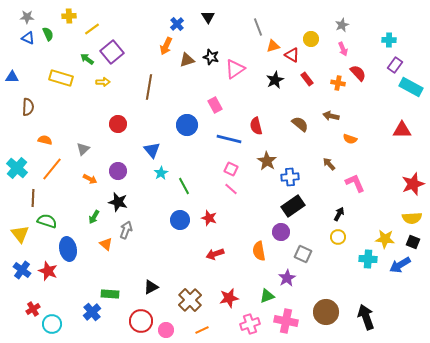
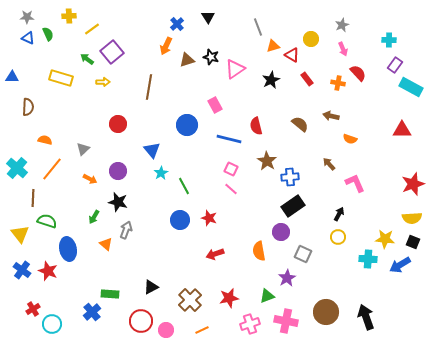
black star at (275, 80): moved 4 px left
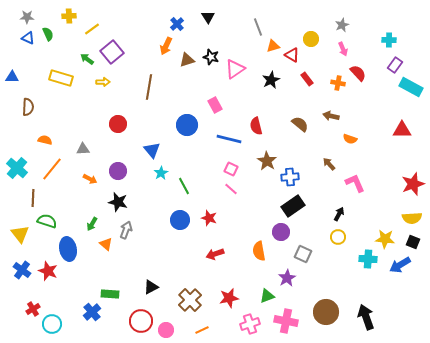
gray triangle at (83, 149): rotated 40 degrees clockwise
green arrow at (94, 217): moved 2 px left, 7 px down
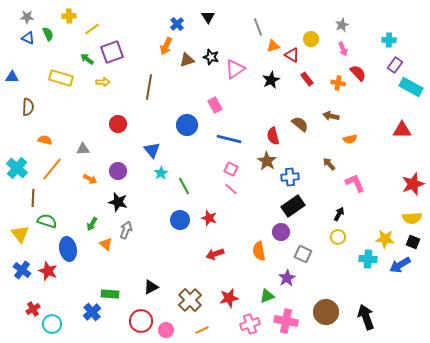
purple square at (112, 52): rotated 20 degrees clockwise
red semicircle at (256, 126): moved 17 px right, 10 px down
orange semicircle at (350, 139): rotated 32 degrees counterclockwise
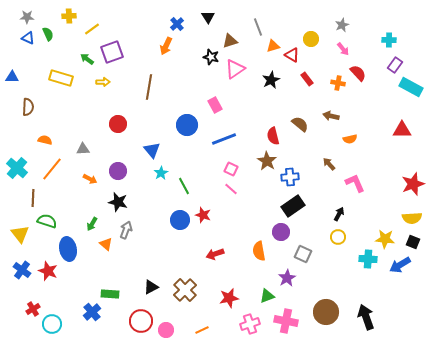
pink arrow at (343, 49): rotated 16 degrees counterclockwise
brown triangle at (187, 60): moved 43 px right, 19 px up
blue line at (229, 139): moved 5 px left; rotated 35 degrees counterclockwise
red star at (209, 218): moved 6 px left, 3 px up
brown cross at (190, 300): moved 5 px left, 10 px up
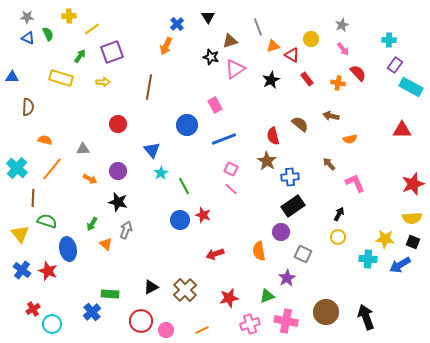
green arrow at (87, 59): moved 7 px left, 3 px up; rotated 88 degrees clockwise
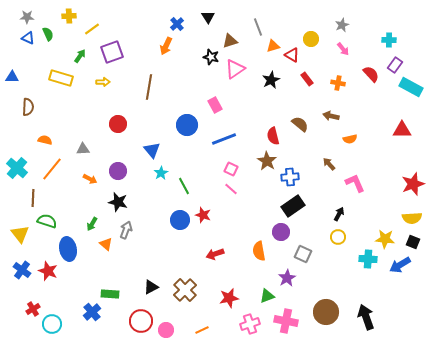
red semicircle at (358, 73): moved 13 px right, 1 px down
